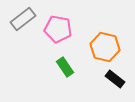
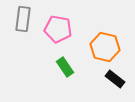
gray rectangle: rotated 45 degrees counterclockwise
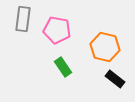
pink pentagon: moved 1 px left, 1 px down
green rectangle: moved 2 px left
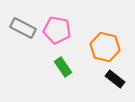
gray rectangle: moved 9 px down; rotated 70 degrees counterclockwise
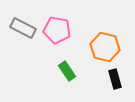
green rectangle: moved 4 px right, 4 px down
black rectangle: rotated 36 degrees clockwise
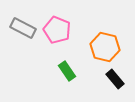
pink pentagon: rotated 12 degrees clockwise
black rectangle: rotated 24 degrees counterclockwise
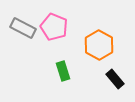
pink pentagon: moved 3 px left, 3 px up
orange hexagon: moved 6 px left, 2 px up; rotated 16 degrees clockwise
green rectangle: moved 4 px left; rotated 18 degrees clockwise
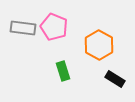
gray rectangle: rotated 20 degrees counterclockwise
black rectangle: rotated 18 degrees counterclockwise
